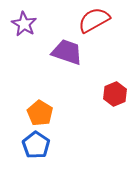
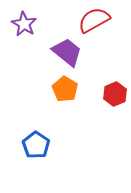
purple trapezoid: rotated 20 degrees clockwise
orange pentagon: moved 25 px right, 24 px up
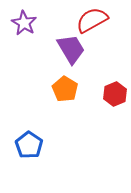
red semicircle: moved 2 px left
purple star: moved 1 px up
purple trapezoid: moved 4 px right, 3 px up; rotated 20 degrees clockwise
blue pentagon: moved 7 px left
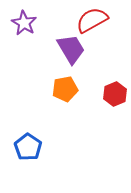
orange pentagon: rotated 30 degrees clockwise
blue pentagon: moved 1 px left, 2 px down
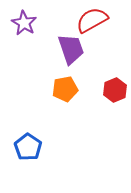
purple trapezoid: rotated 12 degrees clockwise
red hexagon: moved 4 px up
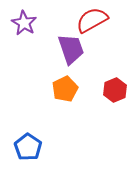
orange pentagon: rotated 15 degrees counterclockwise
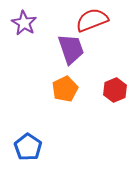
red semicircle: rotated 8 degrees clockwise
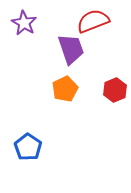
red semicircle: moved 1 px right, 1 px down
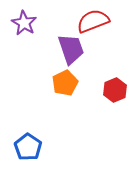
orange pentagon: moved 6 px up
